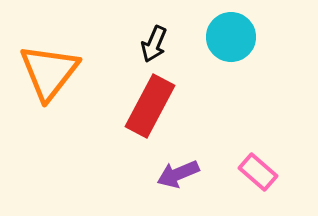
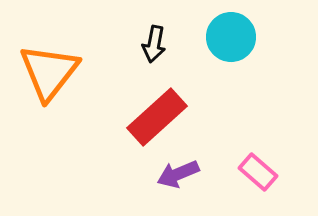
black arrow: rotated 12 degrees counterclockwise
red rectangle: moved 7 px right, 11 px down; rotated 20 degrees clockwise
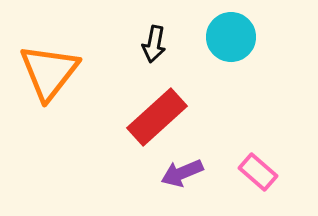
purple arrow: moved 4 px right, 1 px up
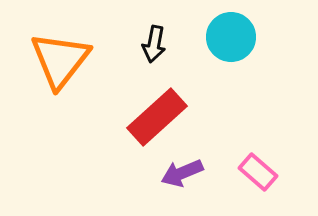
orange triangle: moved 11 px right, 12 px up
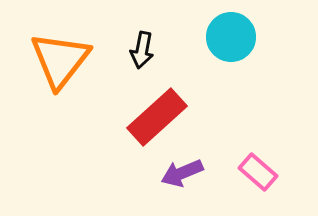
black arrow: moved 12 px left, 6 px down
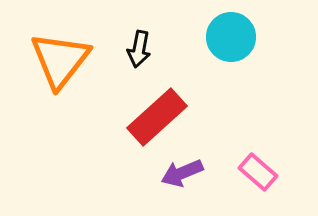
black arrow: moved 3 px left, 1 px up
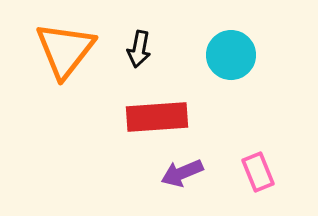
cyan circle: moved 18 px down
orange triangle: moved 5 px right, 10 px up
red rectangle: rotated 38 degrees clockwise
pink rectangle: rotated 27 degrees clockwise
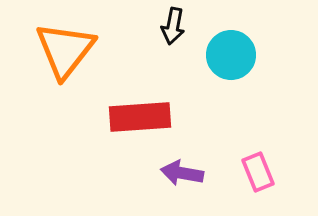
black arrow: moved 34 px right, 23 px up
red rectangle: moved 17 px left
purple arrow: rotated 33 degrees clockwise
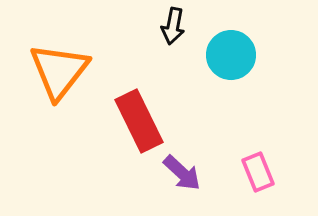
orange triangle: moved 6 px left, 21 px down
red rectangle: moved 1 px left, 4 px down; rotated 68 degrees clockwise
purple arrow: rotated 147 degrees counterclockwise
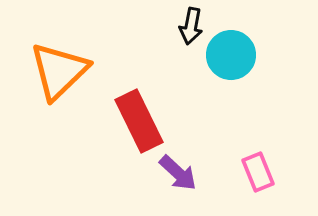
black arrow: moved 18 px right
orange triangle: rotated 8 degrees clockwise
purple arrow: moved 4 px left
